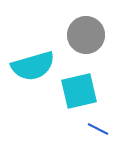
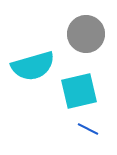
gray circle: moved 1 px up
blue line: moved 10 px left
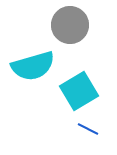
gray circle: moved 16 px left, 9 px up
cyan square: rotated 18 degrees counterclockwise
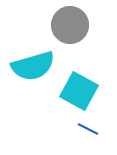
cyan square: rotated 30 degrees counterclockwise
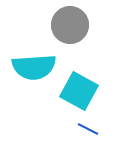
cyan semicircle: moved 1 px right, 1 px down; rotated 12 degrees clockwise
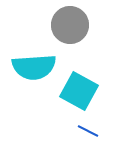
blue line: moved 2 px down
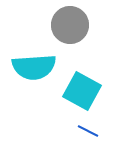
cyan square: moved 3 px right
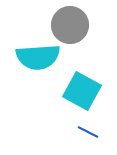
cyan semicircle: moved 4 px right, 10 px up
blue line: moved 1 px down
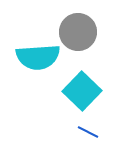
gray circle: moved 8 px right, 7 px down
cyan square: rotated 15 degrees clockwise
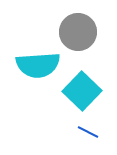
cyan semicircle: moved 8 px down
